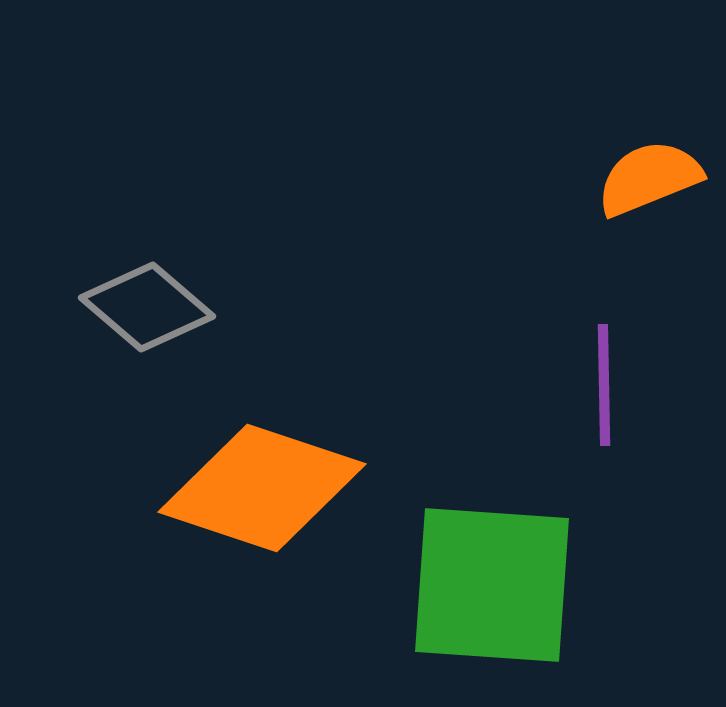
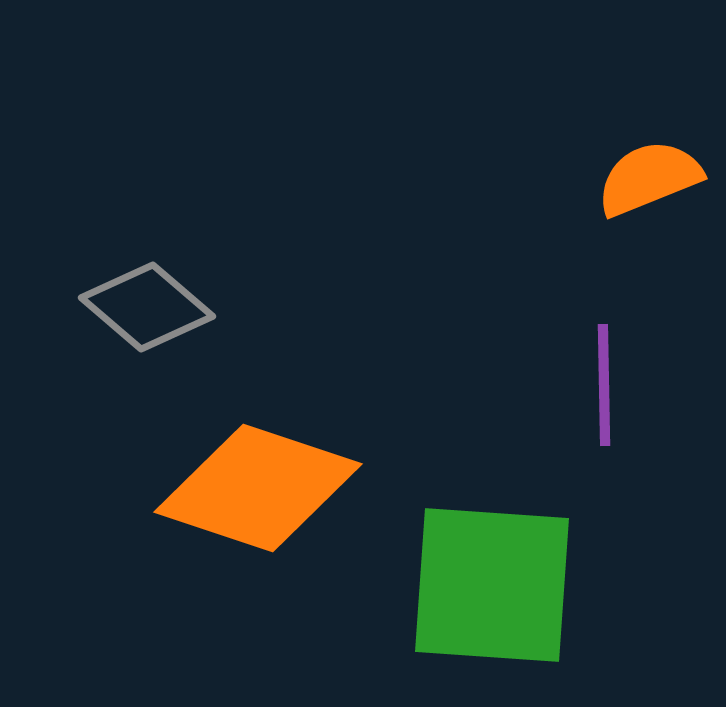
orange diamond: moved 4 px left
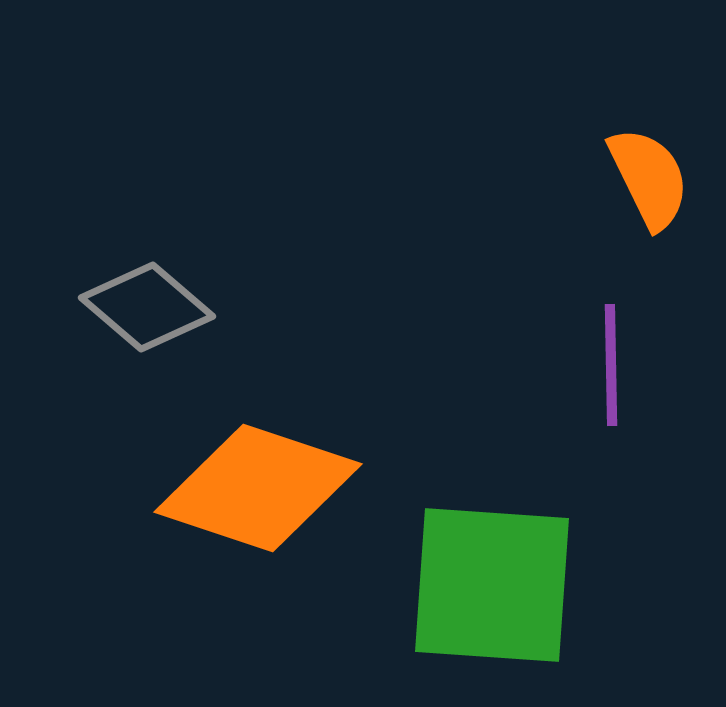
orange semicircle: rotated 86 degrees clockwise
purple line: moved 7 px right, 20 px up
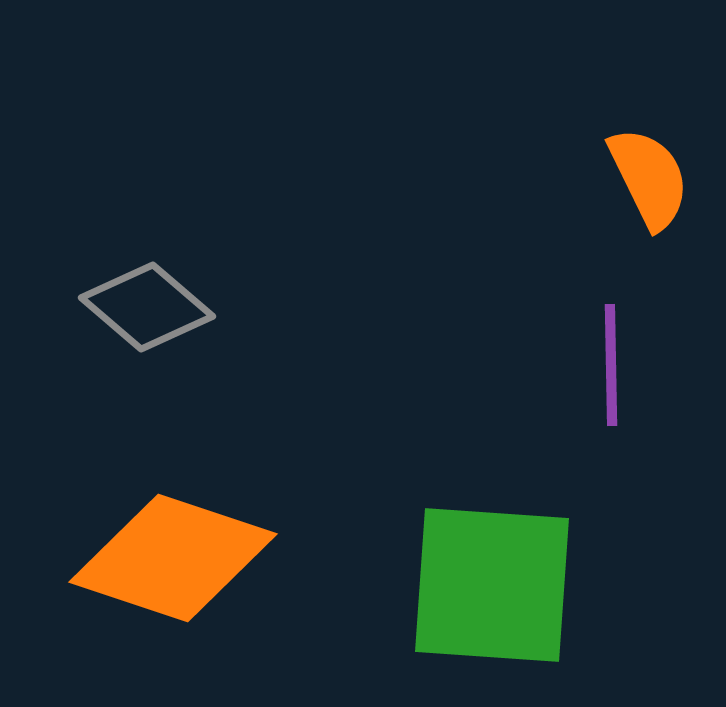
orange diamond: moved 85 px left, 70 px down
